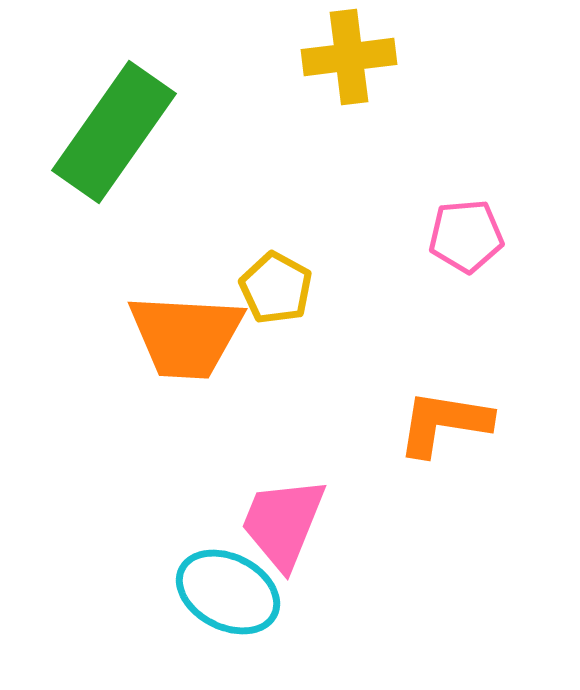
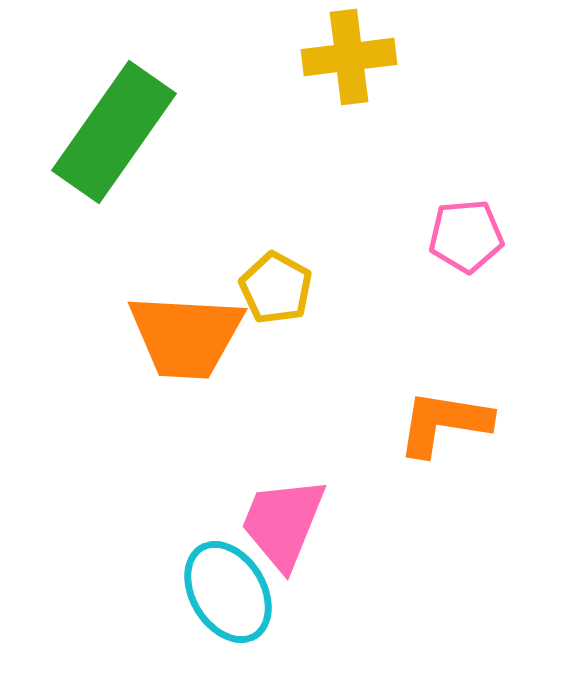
cyan ellipse: rotated 32 degrees clockwise
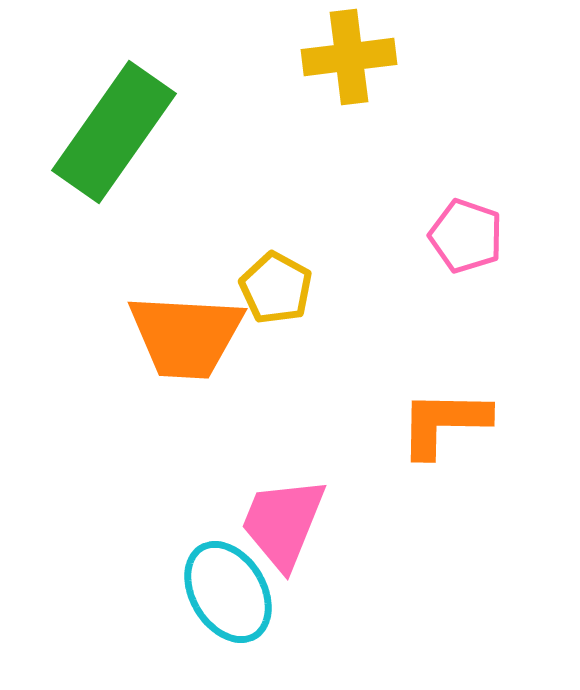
pink pentagon: rotated 24 degrees clockwise
orange L-shape: rotated 8 degrees counterclockwise
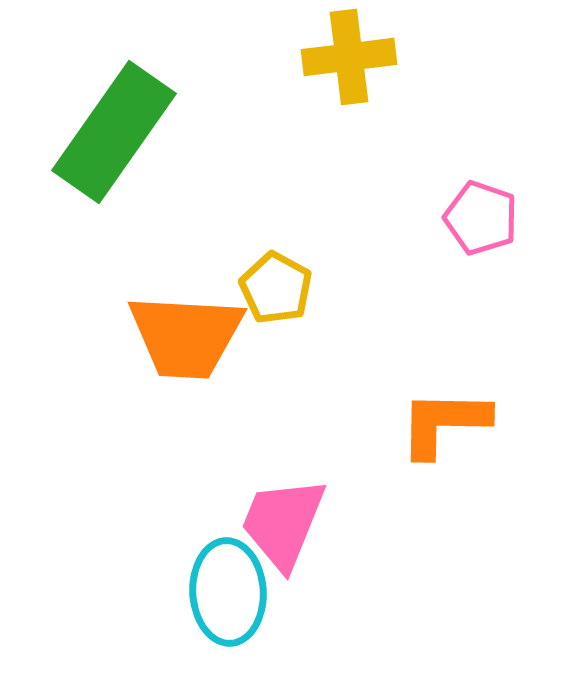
pink pentagon: moved 15 px right, 18 px up
cyan ellipse: rotated 28 degrees clockwise
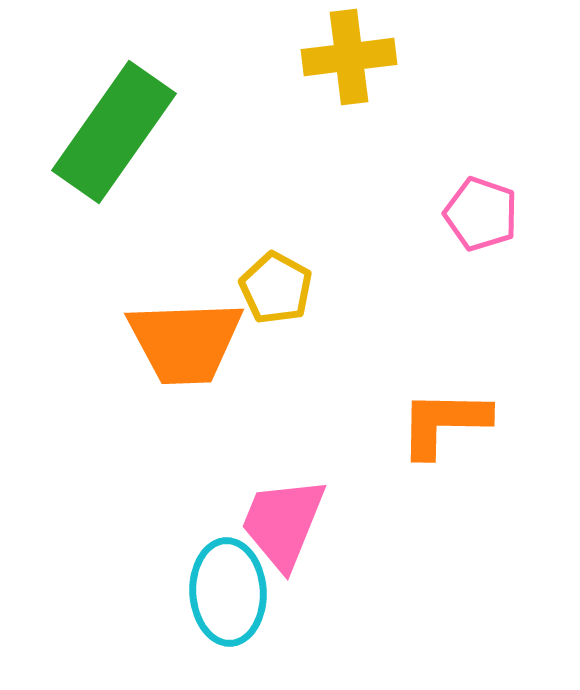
pink pentagon: moved 4 px up
orange trapezoid: moved 1 px left, 6 px down; rotated 5 degrees counterclockwise
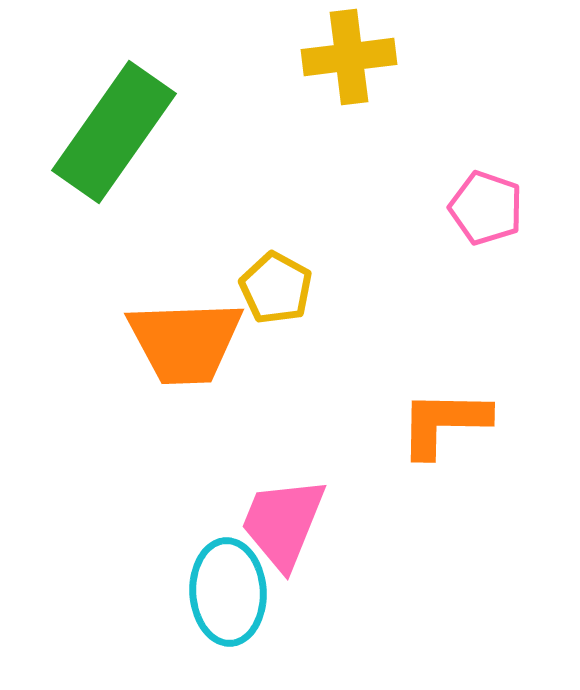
pink pentagon: moved 5 px right, 6 px up
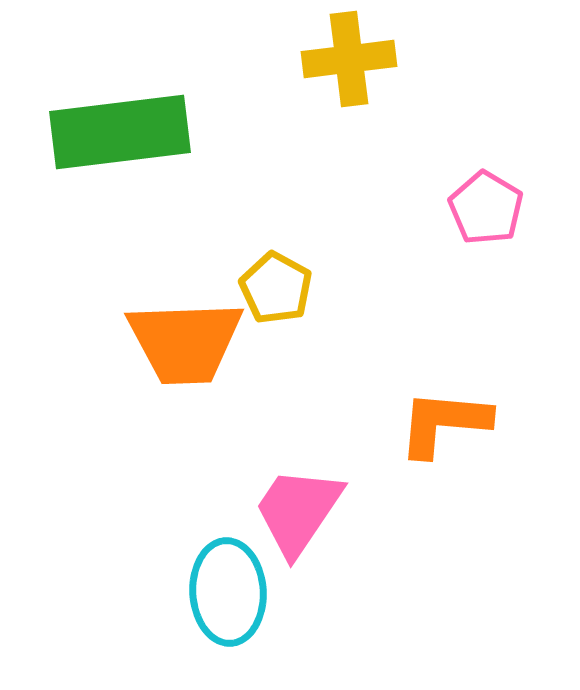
yellow cross: moved 2 px down
green rectangle: moved 6 px right; rotated 48 degrees clockwise
pink pentagon: rotated 12 degrees clockwise
orange L-shape: rotated 4 degrees clockwise
pink trapezoid: moved 15 px right, 12 px up; rotated 12 degrees clockwise
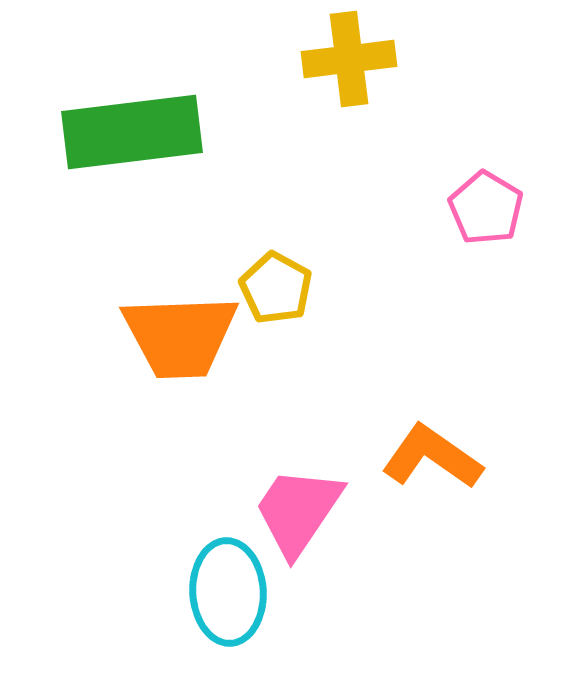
green rectangle: moved 12 px right
orange trapezoid: moved 5 px left, 6 px up
orange L-shape: moved 12 px left, 34 px down; rotated 30 degrees clockwise
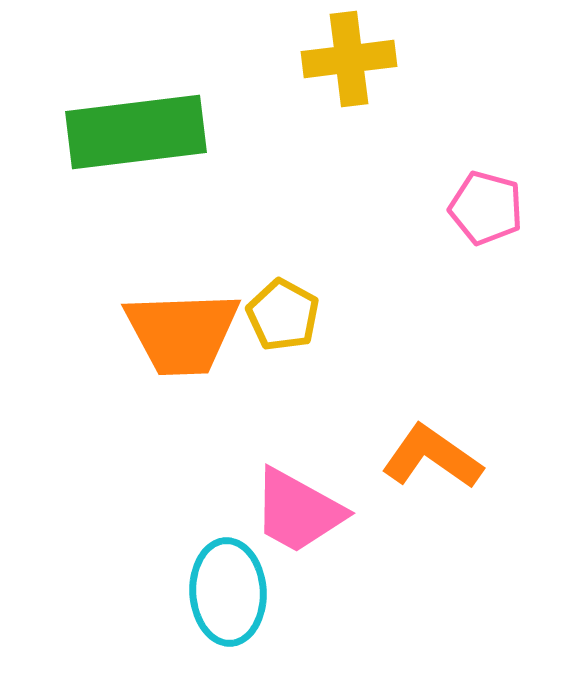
green rectangle: moved 4 px right
pink pentagon: rotated 16 degrees counterclockwise
yellow pentagon: moved 7 px right, 27 px down
orange trapezoid: moved 2 px right, 3 px up
pink trapezoid: rotated 95 degrees counterclockwise
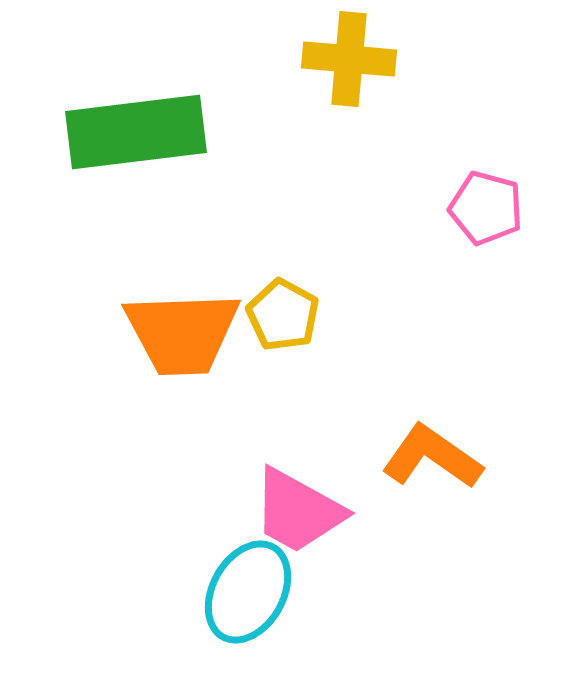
yellow cross: rotated 12 degrees clockwise
cyan ellipse: moved 20 px right; rotated 32 degrees clockwise
